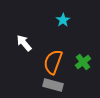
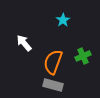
green cross: moved 6 px up; rotated 14 degrees clockwise
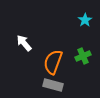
cyan star: moved 22 px right
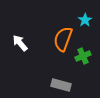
white arrow: moved 4 px left
orange semicircle: moved 10 px right, 23 px up
gray rectangle: moved 8 px right
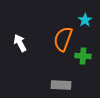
white arrow: rotated 12 degrees clockwise
green cross: rotated 28 degrees clockwise
gray rectangle: rotated 12 degrees counterclockwise
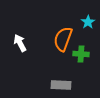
cyan star: moved 3 px right, 2 px down
green cross: moved 2 px left, 2 px up
